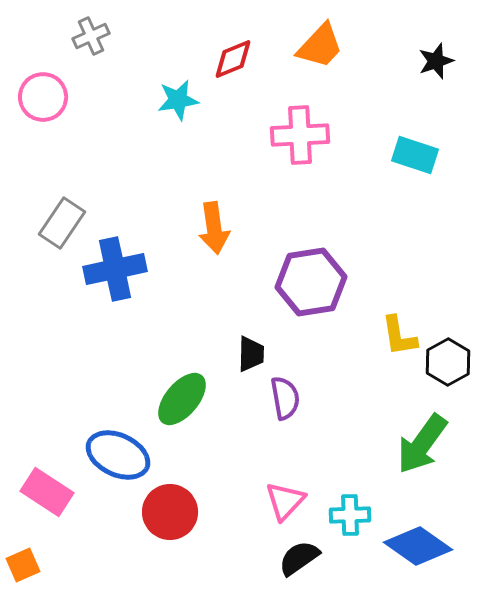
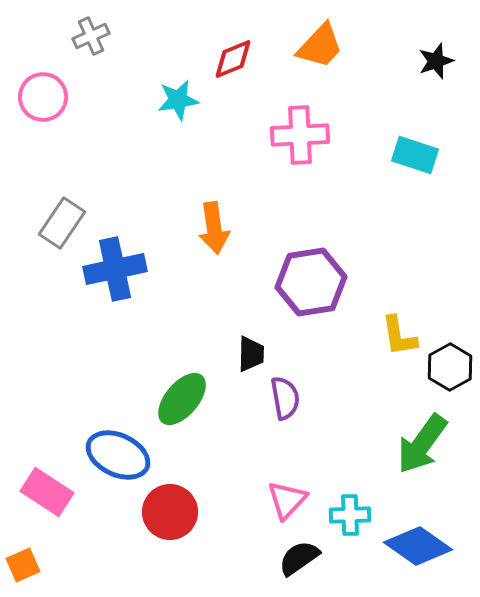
black hexagon: moved 2 px right, 5 px down
pink triangle: moved 2 px right, 1 px up
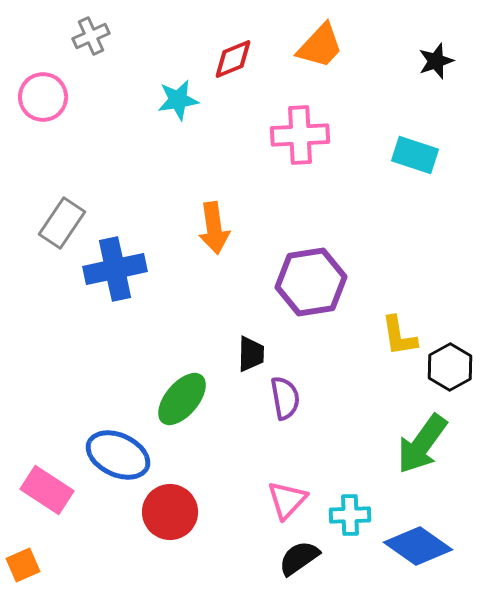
pink rectangle: moved 2 px up
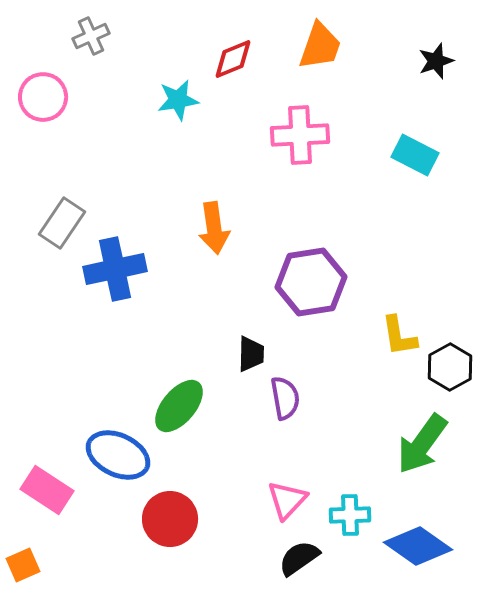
orange trapezoid: rotated 24 degrees counterclockwise
cyan rectangle: rotated 9 degrees clockwise
green ellipse: moved 3 px left, 7 px down
red circle: moved 7 px down
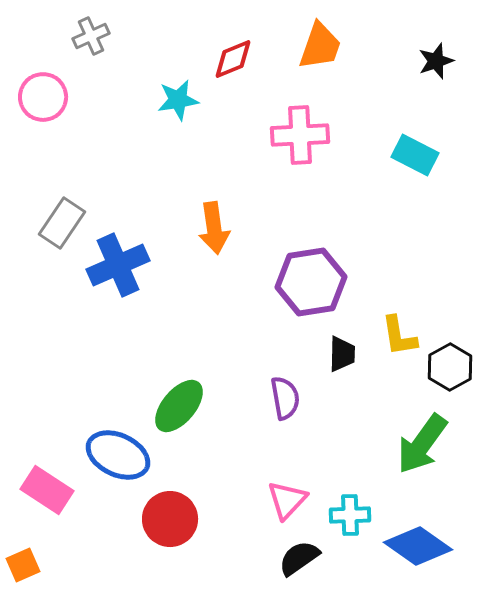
blue cross: moved 3 px right, 4 px up; rotated 12 degrees counterclockwise
black trapezoid: moved 91 px right
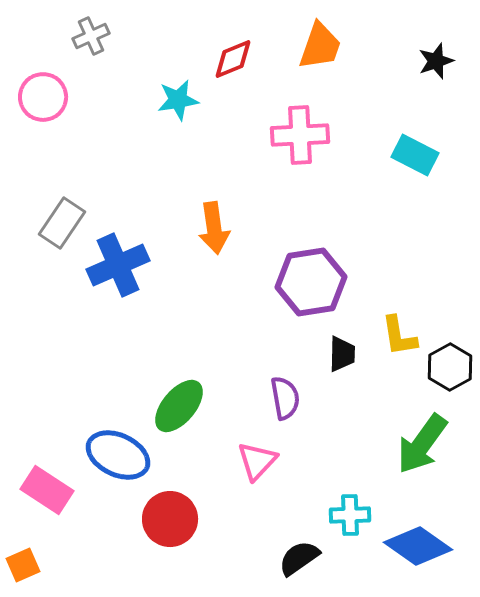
pink triangle: moved 30 px left, 39 px up
